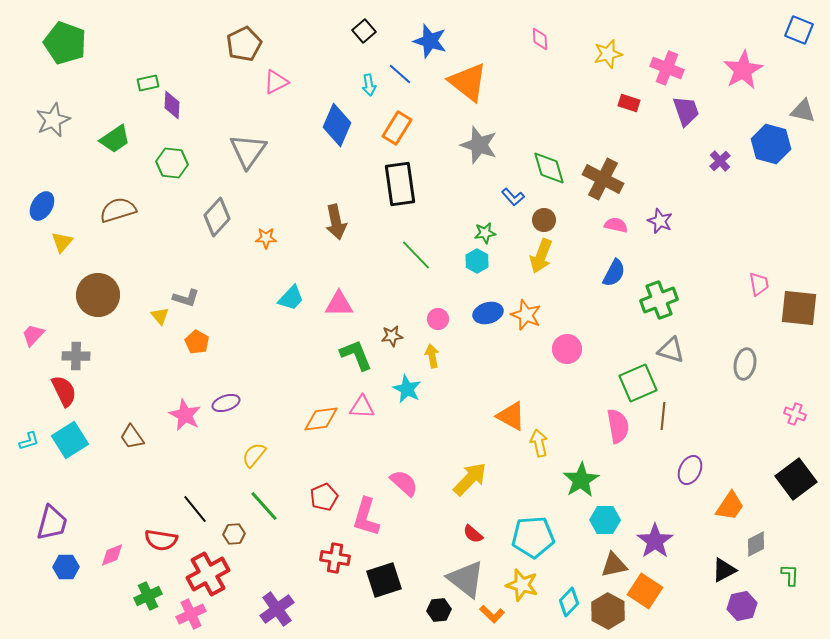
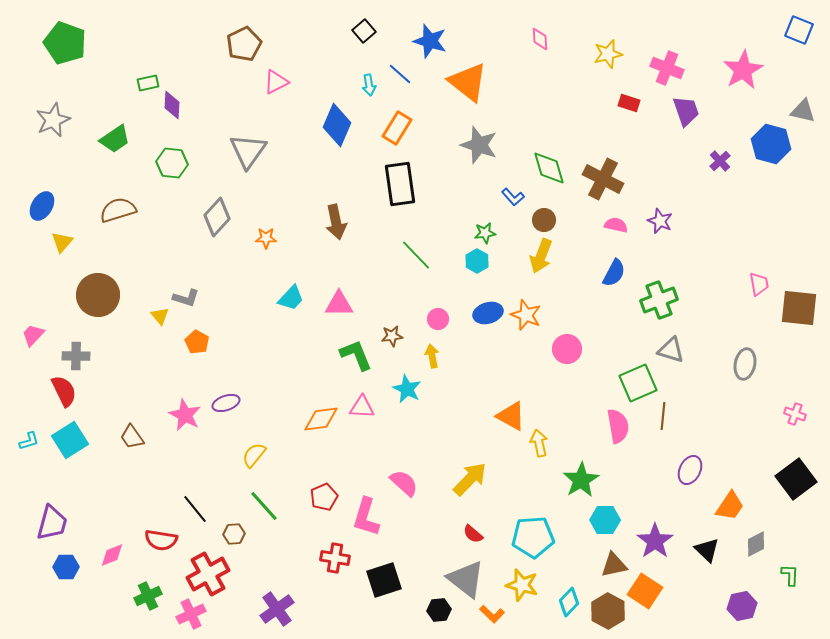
black triangle at (724, 570): moved 17 px left, 20 px up; rotated 48 degrees counterclockwise
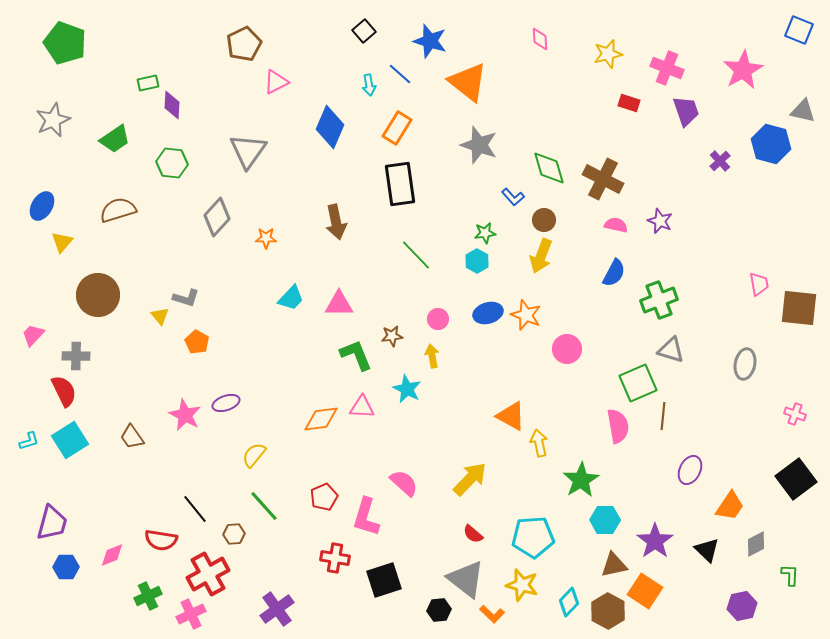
blue diamond at (337, 125): moved 7 px left, 2 px down
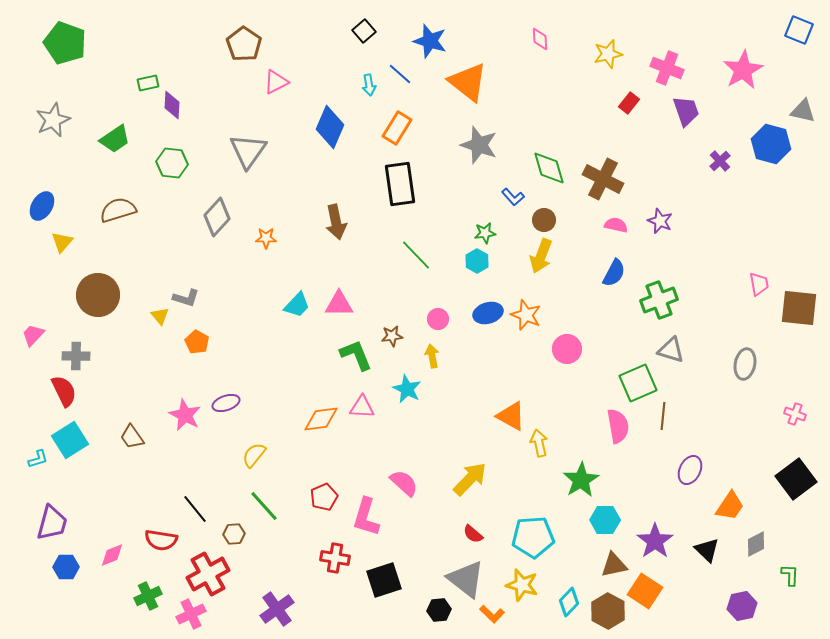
brown pentagon at (244, 44): rotated 12 degrees counterclockwise
red rectangle at (629, 103): rotated 70 degrees counterclockwise
cyan trapezoid at (291, 298): moved 6 px right, 7 px down
cyan L-shape at (29, 441): moved 9 px right, 18 px down
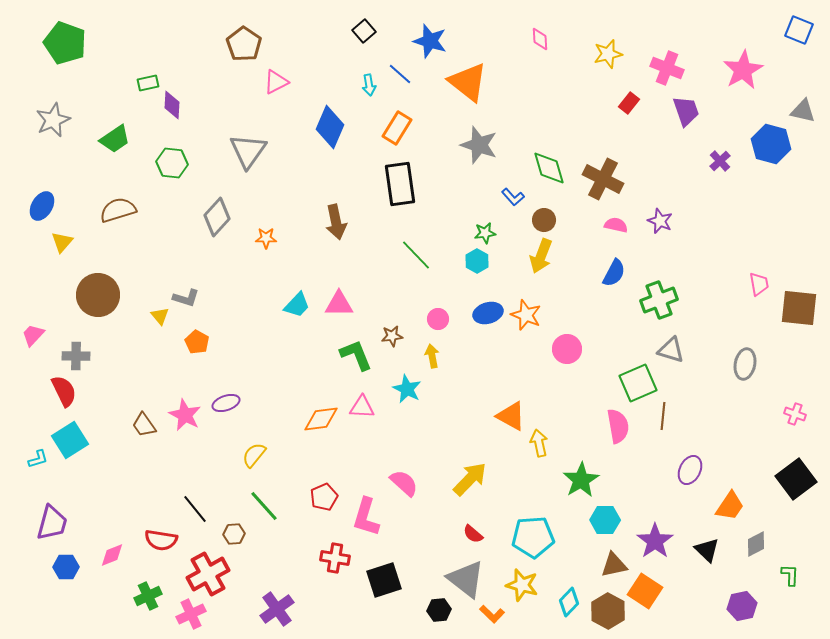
brown trapezoid at (132, 437): moved 12 px right, 12 px up
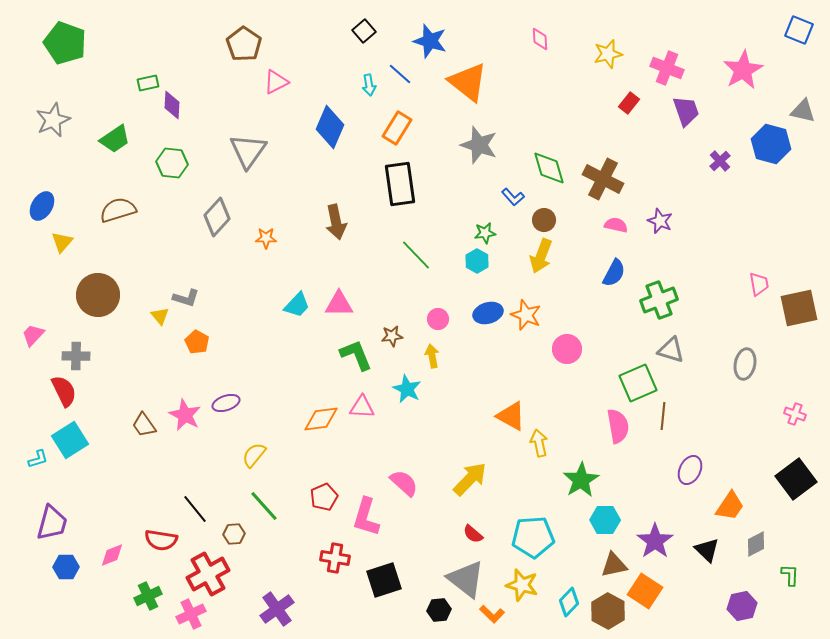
brown square at (799, 308): rotated 18 degrees counterclockwise
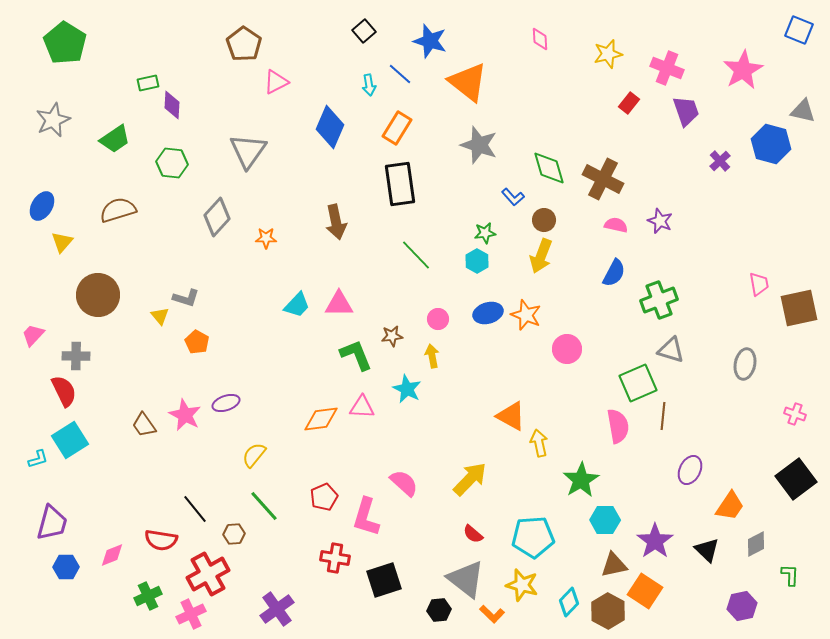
green pentagon at (65, 43): rotated 12 degrees clockwise
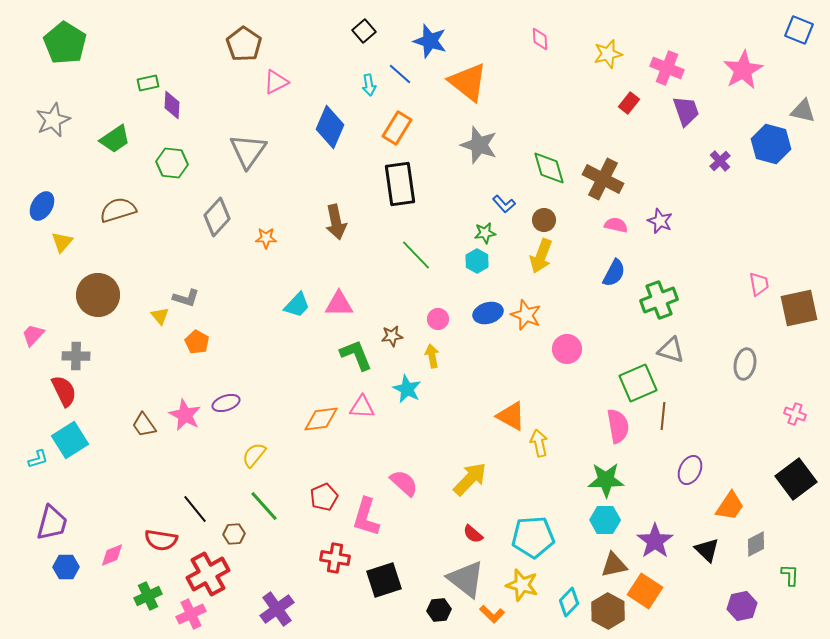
blue L-shape at (513, 197): moved 9 px left, 7 px down
green star at (581, 480): moved 25 px right; rotated 30 degrees clockwise
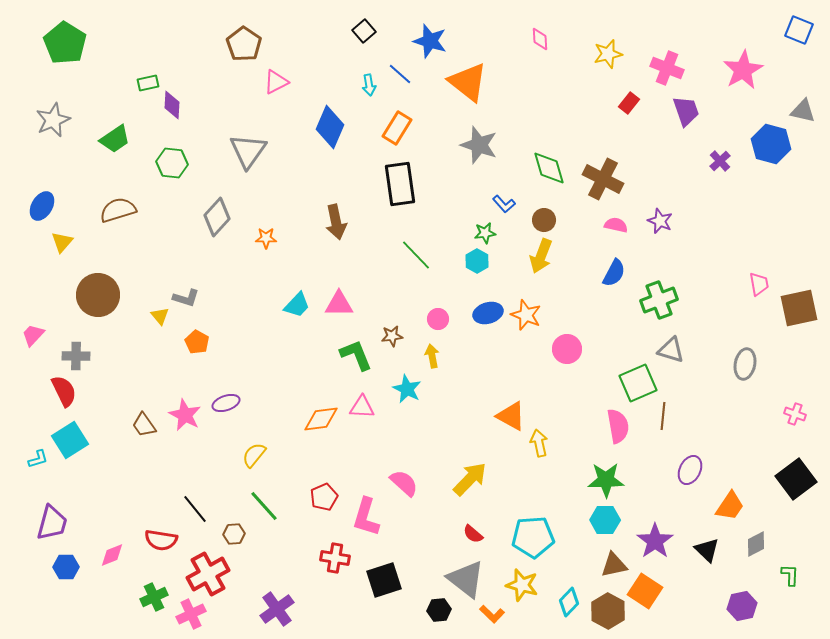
green cross at (148, 596): moved 6 px right, 1 px down
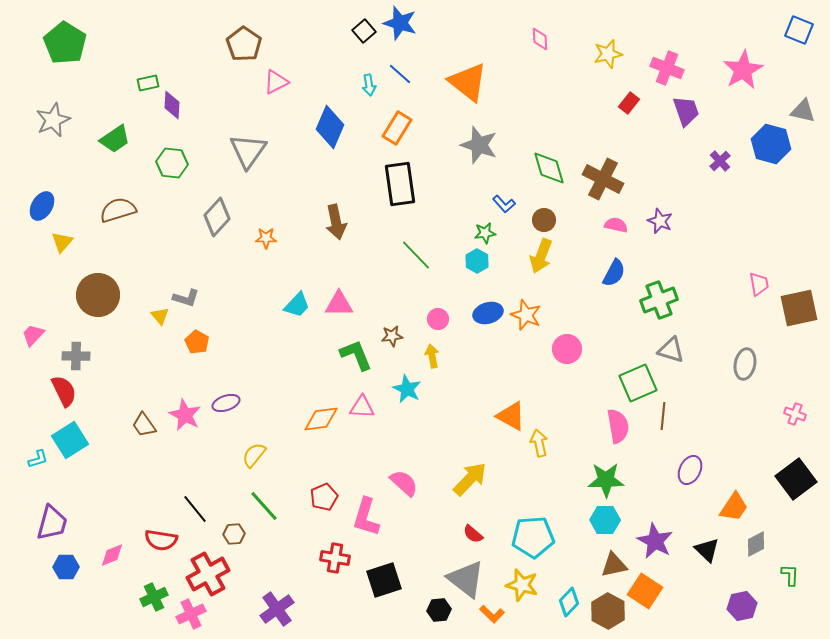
blue star at (430, 41): moved 30 px left, 18 px up
orange trapezoid at (730, 506): moved 4 px right, 1 px down
purple star at (655, 541): rotated 9 degrees counterclockwise
